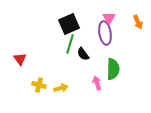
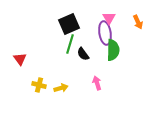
green semicircle: moved 19 px up
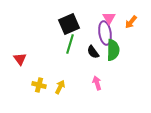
orange arrow: moved 7 px left; rotated 64 degrees clockwise
black semicircle: moved 10 px right, 2 px up
yellow arrow: moved 1 px left, 1 px up; rotated 48 degrees counterclockwise
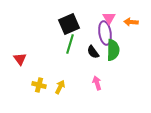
orange arrow: rotated 56 degrees clockwise
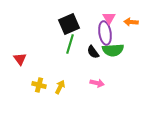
green semicircle: rotated 85 degrees clockwise
pink arrow: rotated 120 degrees clockwise
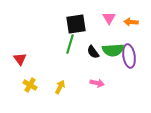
black square: moved 7 px right; rotated 15 degrees clockwise
purple ellipse: moved 24 px right, 23 px down
yellow cross: moved 9 px left; rotated 16 degrees clockwise
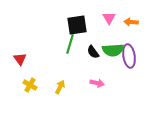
black square: moved 1 px right, 1 px down
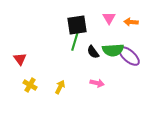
green line: moved 5 px right, 3 px up
purple ellipse: rotated 40 degrees counterclockwise
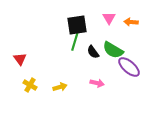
green semicircle: rotated 35 degrees clockwise
purple ellipse: moved 11 px down
yellow arrow: rotated 48 degrees clockwise
